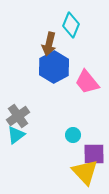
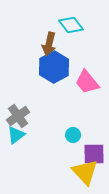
cyan diamond: rotated 60 degrees counterclockwise
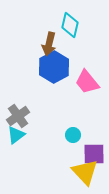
cyan diamond: moved 1 px left; rotated 50 degrees clockwise
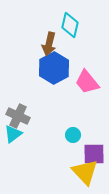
blue hexagon: moved 1 px down
gray cross: rotated 30 degrees counterclockwise
cyan triangle: moved 3 px left, 1 px up
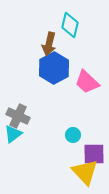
pink trapezoid: rotated 8 degrees counterclockwise
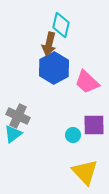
cyan diamond: moved 9 px left
purple square: moved 29 px up
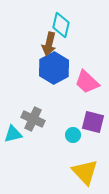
gray cross: moved 15 px right, 3 px down
purple square: moved 1 px left, 3 px up; rotated 15 degrees clockwise
cyan triangle: rotated 24 degrees clockwise
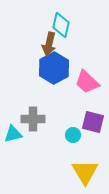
gray cross: rotated 25 degrees counterclockwise
yellow triangle: rotated 12 degrees clockwise
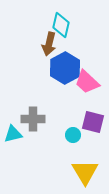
blue hexagon: moved 11 px right
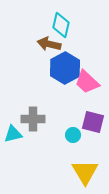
brown arrow: rotated 90 degrees clockwise
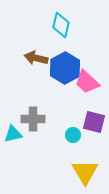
brown arrow: moved 13 px left, 14 px down
purple square: moved 1 px right
